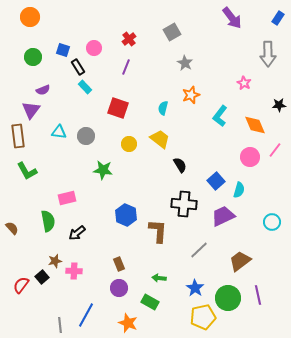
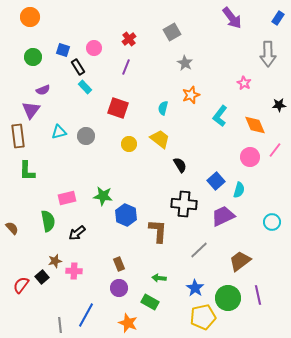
cyan triangle at (59, 132): rotated 21 degrees counterclockwise
green star at (103, 170): moved 26 px down
green L-shape at (27, 171): rotated 30 degrees clockwise
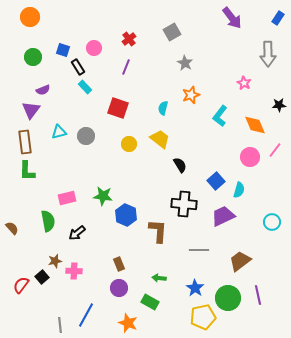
brown rectangle at (18, 136): moved 7 px right, 6 px down
gray line at (199, 250): rotated 42 degrees clockwise
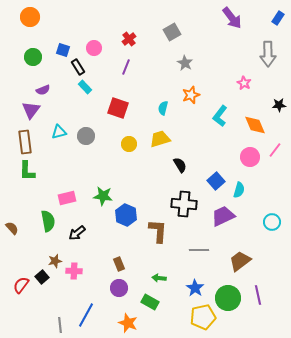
yellow trapezoid at (160, 139): rotated 55 degrees counterclockwise
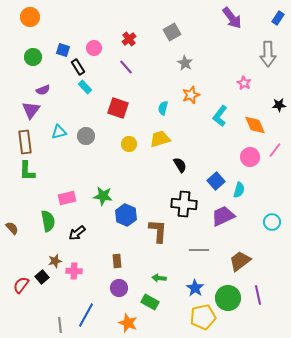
purple line at (126, 67): rotated 63 degrees counterclockwise
brown rectangle at (119, 264): moved 2 px left, 3 px up; rotated 16 degrees clockwise
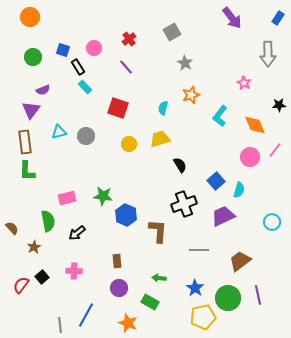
black cross at (184, 204): rotated 25 degrees counterclockwise
brown star at (55, 261): moved 21 px left, 14 px up; rotated 16 degrees counterclockwise
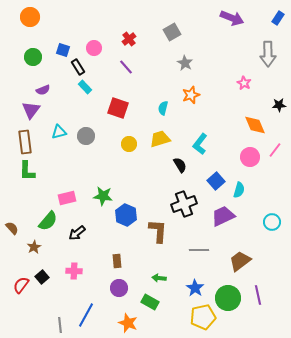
purple arrow at (232, 18): rotated 30 degrees counterclockwise
cyan L-shape at (220, 116): moved 20 px left, 28 px down
green semicircle at (48, 221): rotated 50 degrees clockwise
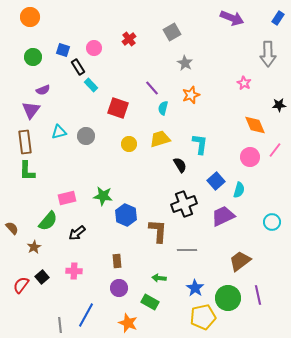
purple line at (126, 67): moved 26 px right, 21 px down
cyan rectangle at (85, 87): moved 6 px right, 2 px up
cyan L-shape at (200, 144): rotated 150 degrees clockwise
gray line at (199, 250): moved 12 px left
